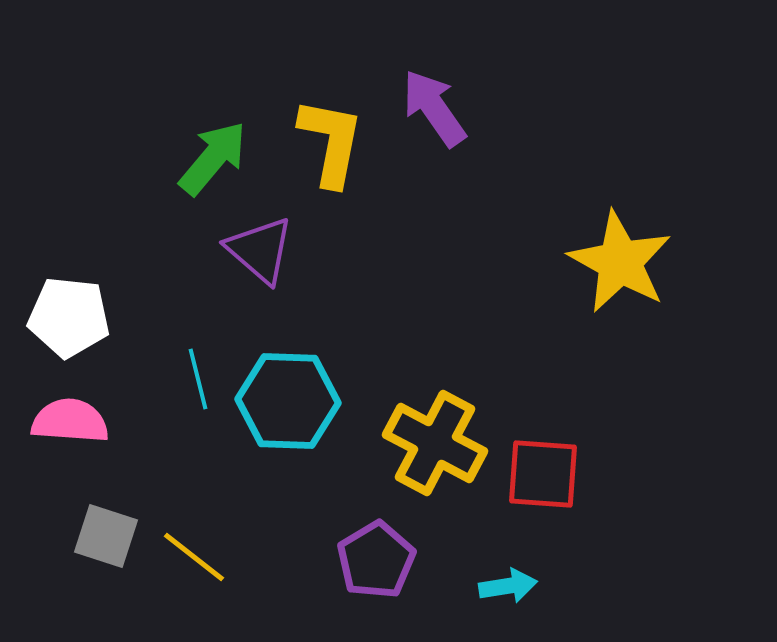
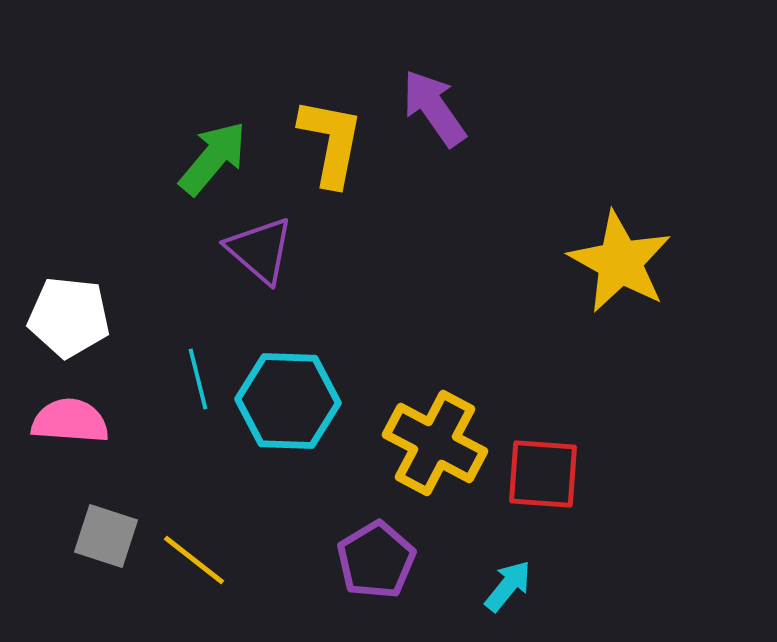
yellow line: moved 3 px down
cyan arrow: rotated 42 degrees counterclockwise
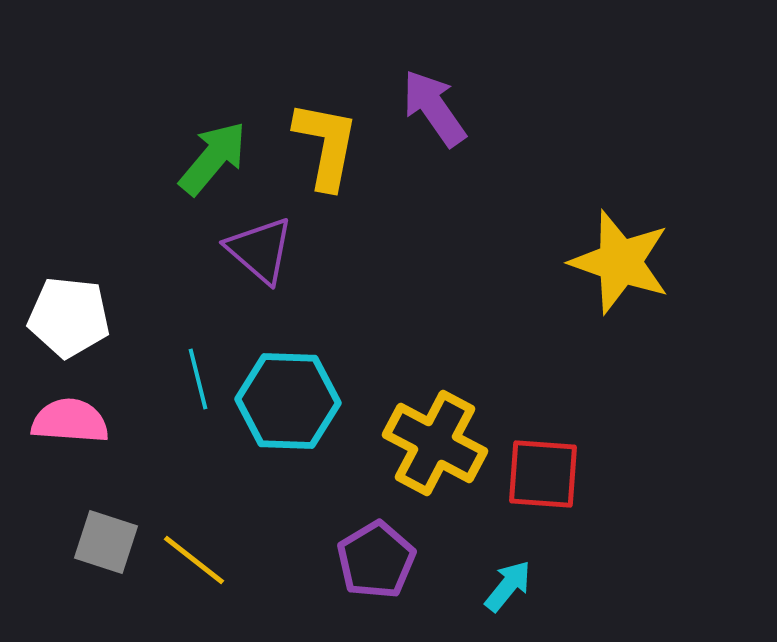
yellow L-shape: moved 5 px left, 3 px down
yellow star: rotated 10 degrees counterclockwise
gray square: moved 6 px down
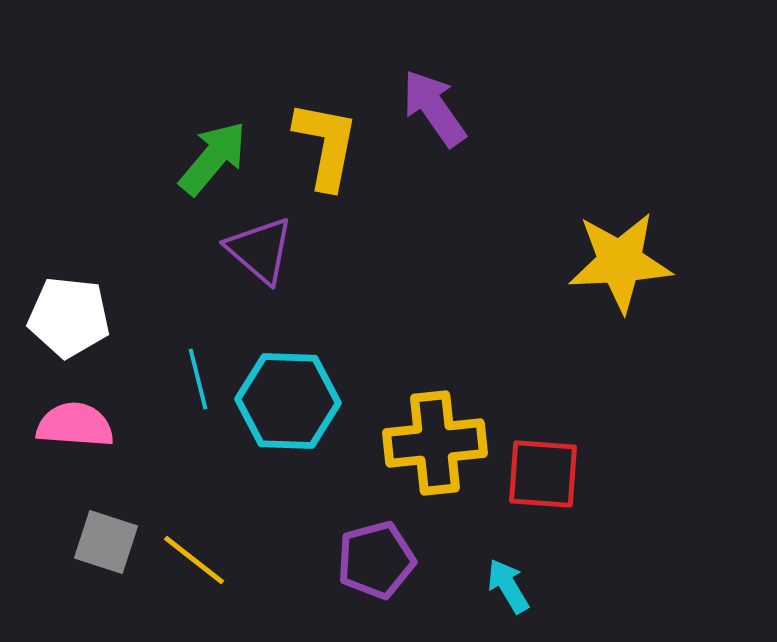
yellow star: rotated 22 degrees counterclockwise
pink semicircle: moved 5 px right, 4 px down
yellow cross: rotated 34 degrees counterclockwise
purple pentagon: rotated 16 degrees clockwise
cyan arrow: rotated 70 degrees counterclockwise
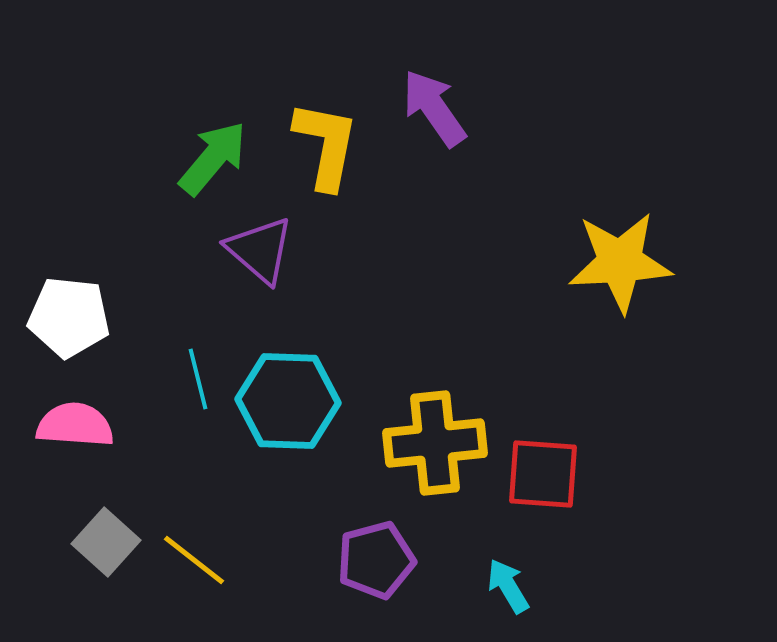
gray square: rotated 24 degrees clockwise
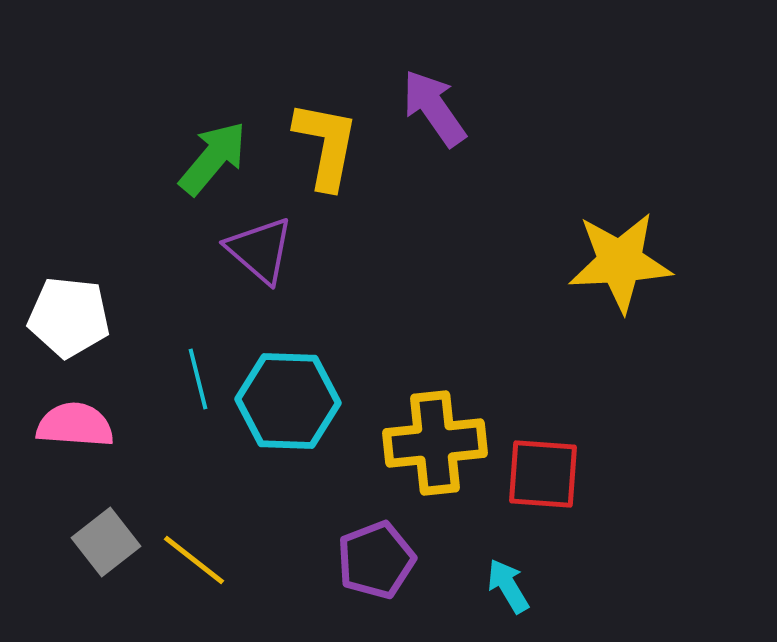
gray square: rotated 10 degrees clockwise
purple pentagon: rotated 6 degrees counterclockwise
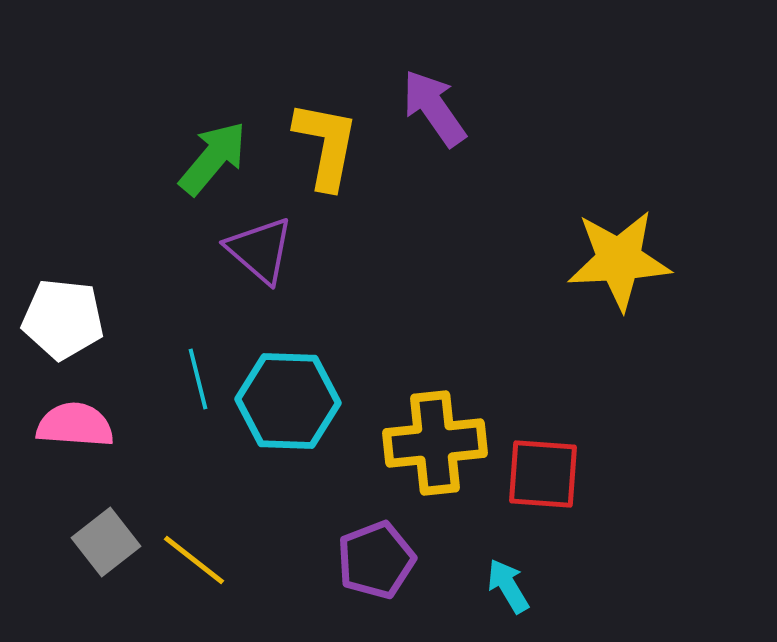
yellow star: moved 1 px left, 2 px up
white pentagon: moved 6 px left, 2 px down
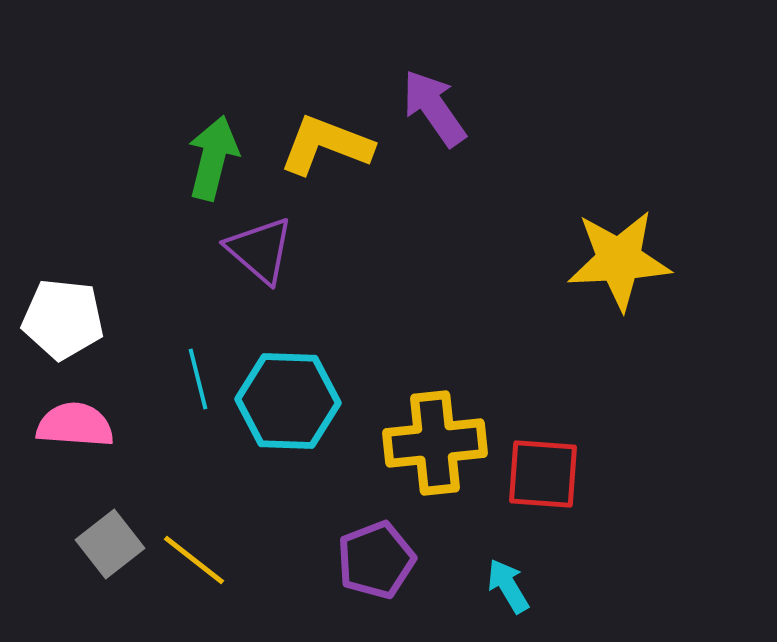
yellow L-shape: rotated 80 degrees counterclockwise
green arrow: rotated 26 degrees counterclockwise
gray square: moved 4 px right, 2 px down
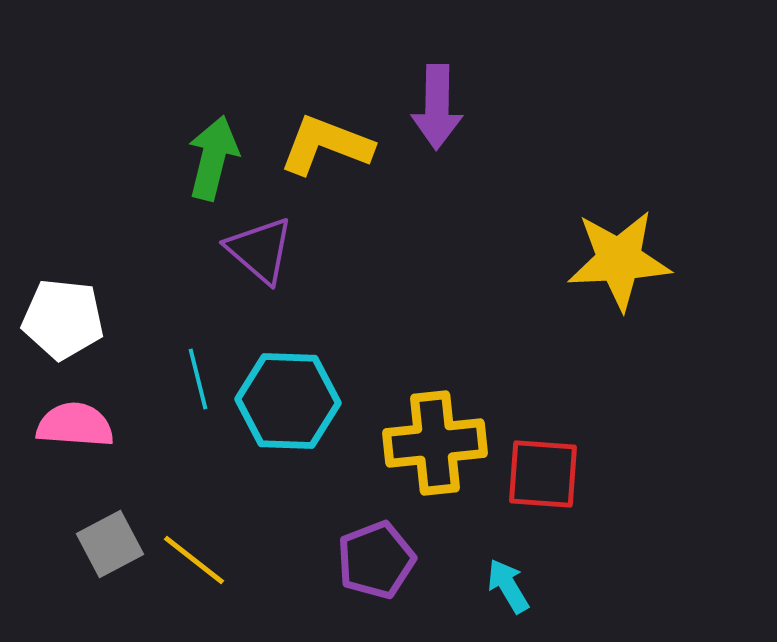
purple arrow: moved 3 px right, 1 px up; rotated 144 degrees counterclockwise
gray square: rotated 10 degrees clockwise
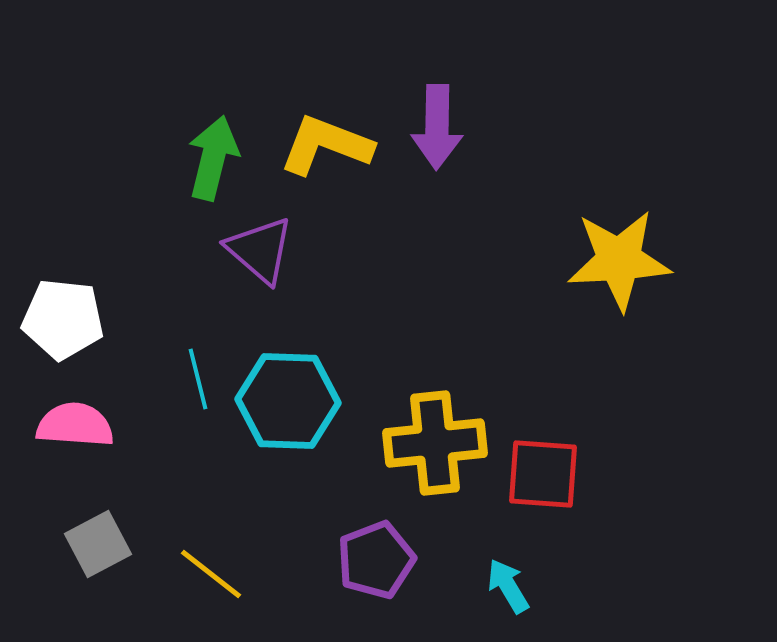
purple arrow: moved 20 px down
gray square: moved 12 px left
yellow line: moved 17 px right, 14 px down
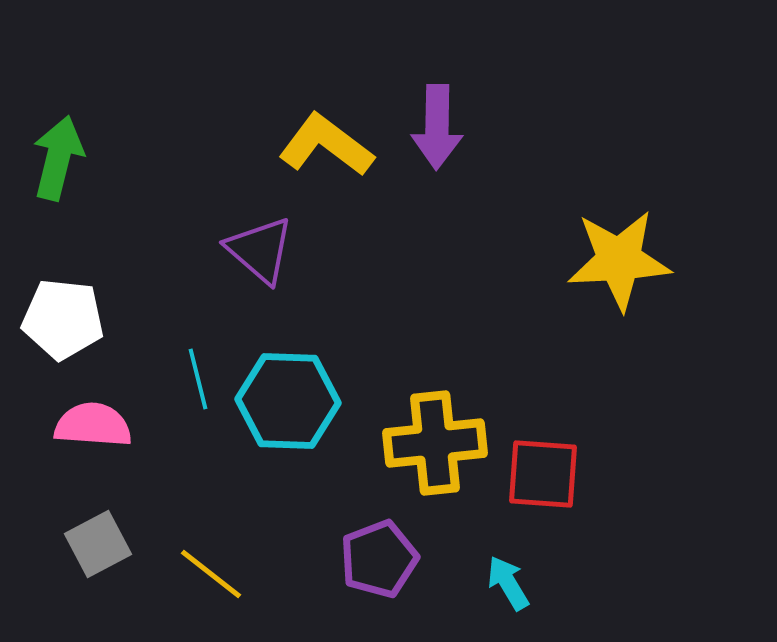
yellow L-shape: rotated 16 degrees clockwise
green arrow: moved 155 px left
pink semicircle: moved 18 px right
purple pentagon: moved 3 px right, 1 px up
cyan arrow: moved 3 px up
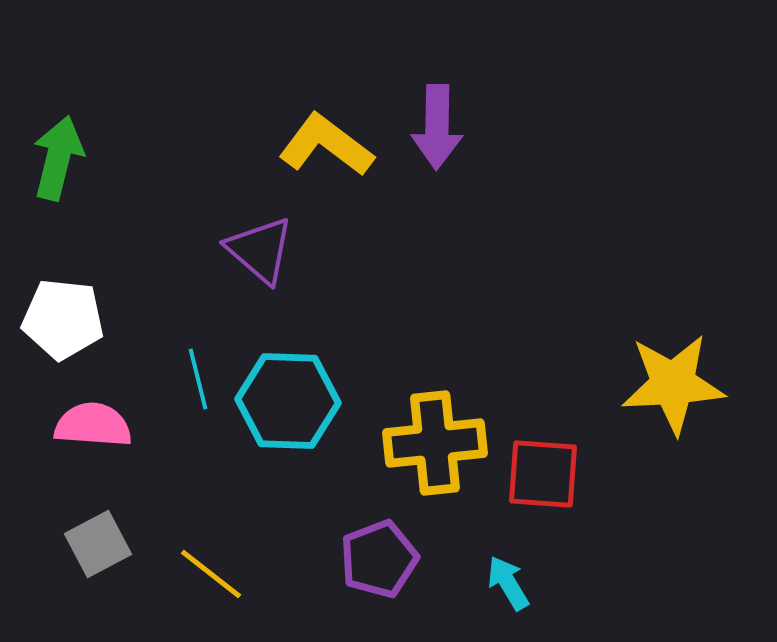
yellow star: moved 54 px right, 124 px down
